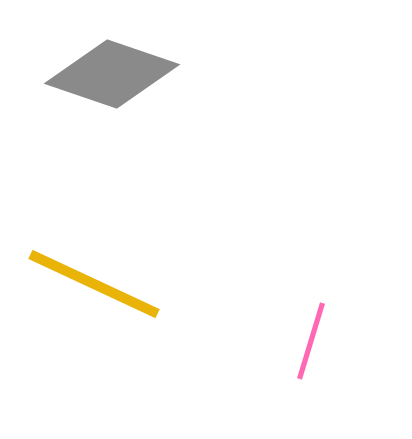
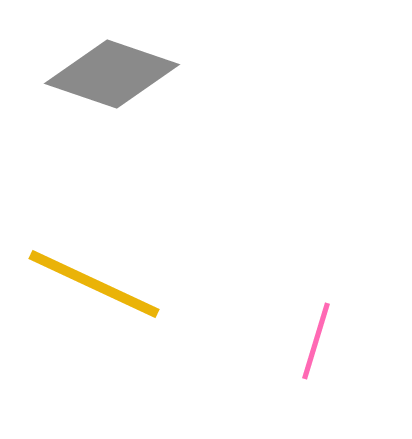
pink line: moved 5 px right
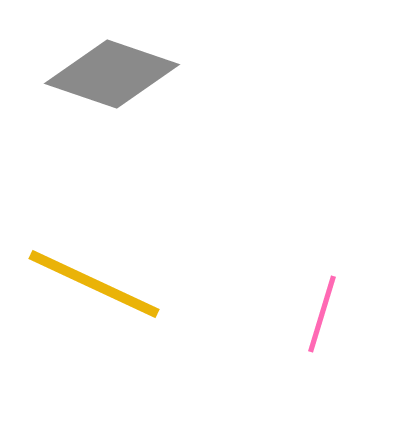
pink line: moved 6 px right, 27 px up
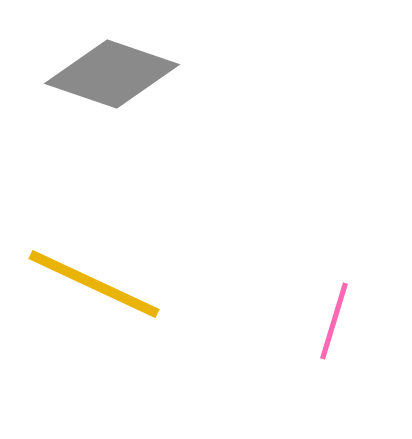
pink line: moved 12 px right, 7 px down
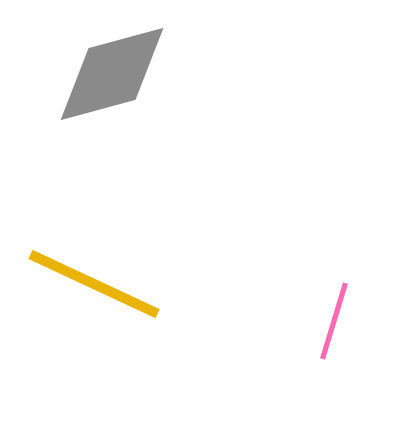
gray diamond: rotated 34 degrees counterclockwise
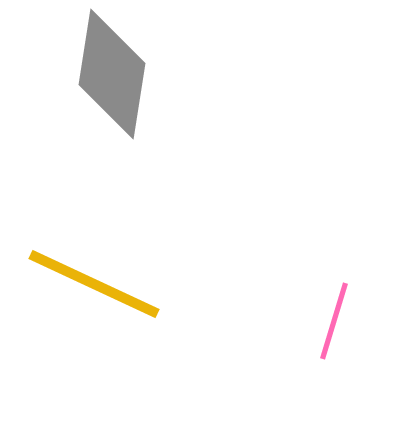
gray diamond: rotated 66 degrees counterclockwise
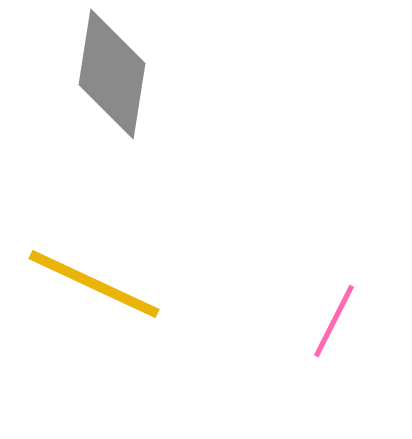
pink line: rotated 10 degrees clockwise
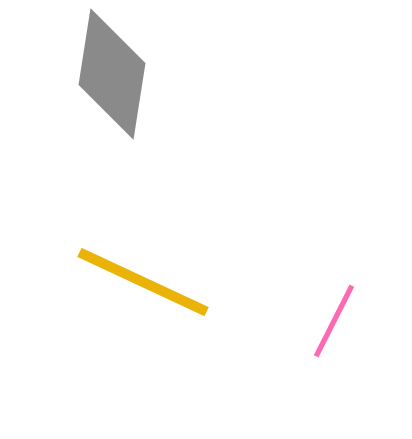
yellow line: moved 49 px right, 2 px up
